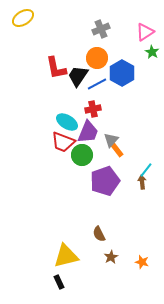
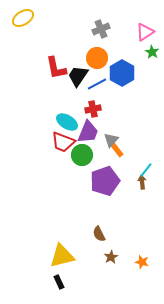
yellow triangle: moved 4 px left
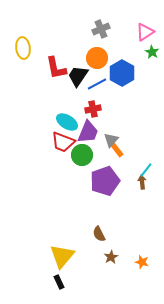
yellow ellipse: moved 30 px down; rotated 65 degrees counterclockwise
yellow triangle: rotated 36 degrees counterclockwise
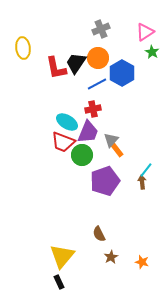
orange circle: moved 1 px right
black trapezoid: moved 2 px left, 13 px up
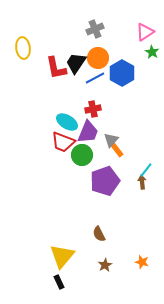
gray cross: moved 6 px left
blue line: moved 2 px left, 6 px up
brown star: moved 6 px left, 8 px down
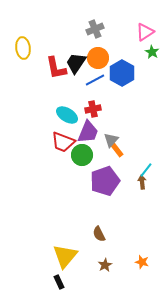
blue line: moved 2 px down
cyan ellipse: moved 7 px up
yellow triangle: moved 3 px right
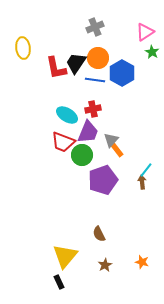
gray cross: moved 2 px up
blue line: rotated 36 degrees clockwise
purple pentagon: moved 2 px left, 1 px up
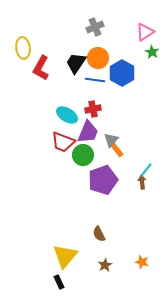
red L-shape: moved 15 px left; rotated 40 degrees clockwise
green circle: moved 1 px right
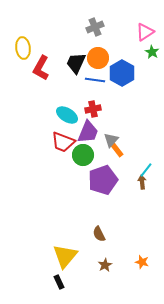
black trapezoid: rotated 10 degrees counterclockwise
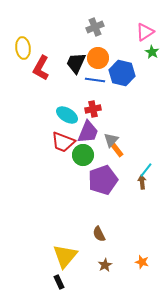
blue hexagon: rotated 15 degrees counterclockwise
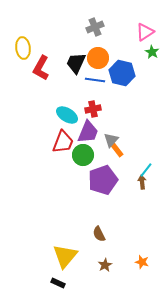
red trapezoid: rotated 90 degrees counterclockwise
black rectangle: moved 1 px left, 1 px down; rotated 40 degrees counterclockwise
